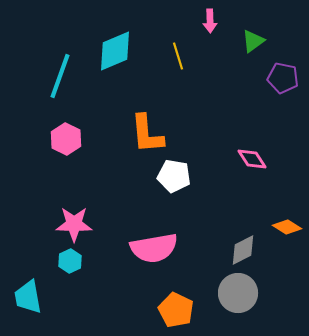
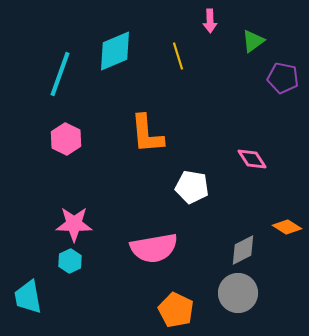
cyan line: moved 2 px up
white pentagon: moved 18 px right, 11 px down
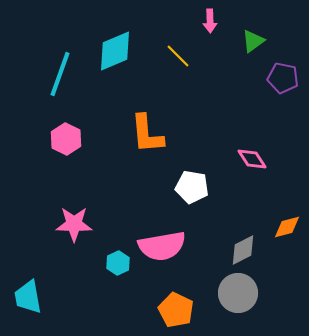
yellow line: rotated 28 degrees counterclockwise
orange diamond: rotated 48 degrees counterclockwise
pink semicircle: moved 8 px right, 2 px up
cyan hexagon: moved 48 px right, 2 px down
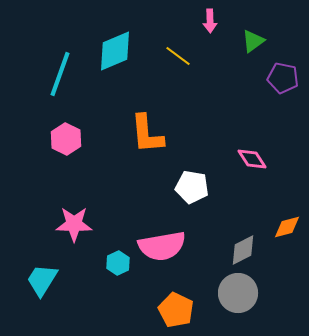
yellow line: rotated 8 degrees counterclockwise
cyan trapezoid: moved 14 px right, 17 px up; rotated 42 degrees clockwise
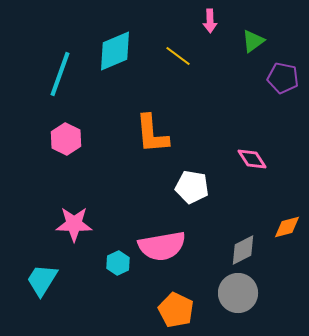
orange L-shape: moved 5 px right
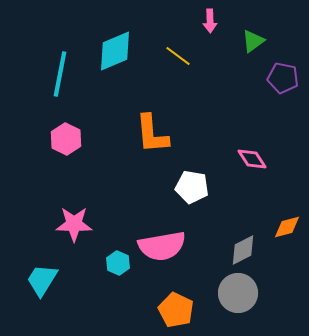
cyan line: rotated 9 degrees counterclockwise
cyan hexagon: rotated 10 degrees counterclockwise
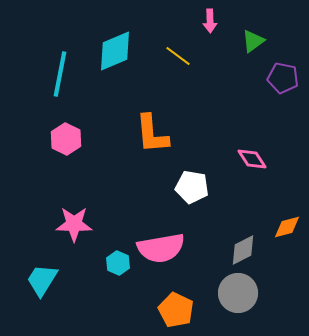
pink semicircle: moved 1 px left, 2 px down
